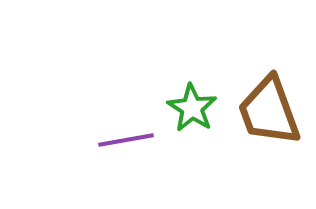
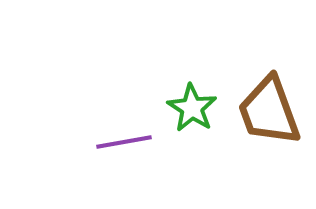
purple line: moved 2 px left, 2 px down
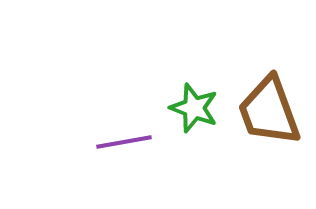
green star: moved 2 px right; rotated 12 degrees counterclockwise
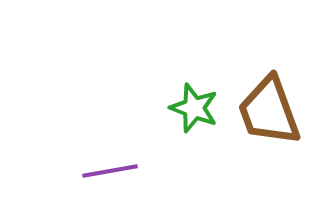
purple line: moved 14 px left, 29 px down
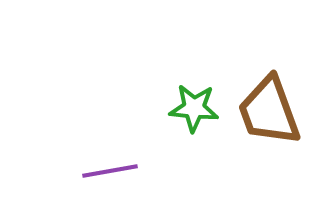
green star: rotated 15 degrees counterclockwise
